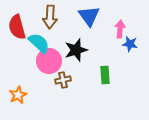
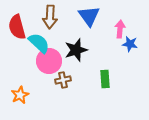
green rectangle: moved 4 px down
orange star: moved 2 px right
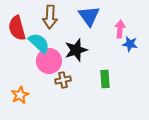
red semicircle: moved 1 px down
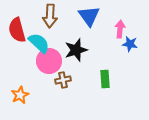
brown arrow: moved 1 px up
red semicircle: moved 2 px down
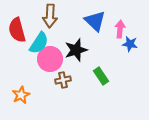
blue triangle: moved 6 px right, 5 px down; rotated 10 degrees counterclockwise
cyan semicircle: rotated 80 degrees clockwise
pink circle: moved 1 px right, 2 px up
green rectangle: moved 4 px left, 3 px up; rotated 30 degrees counterclockwise
orange star: moved 1 px right
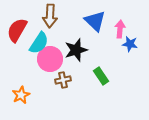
red semicircle: rotated 45 degrees clockwise
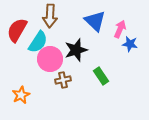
pink arrow: rotated 18 degrees clockwise
cyan semicircle: moved 1 px left, 1 px up
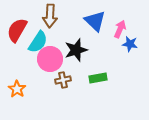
green rectangle: moved 3 px left, 2 px down; rotated 66 degrees counterclockwise
orange star: moved 4 px left, 6 px up; rotated 12 degrees counterclockwise
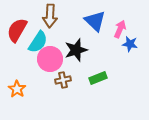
green rectangle: rotated 12 degrees counterclockwise
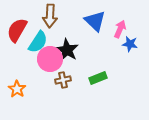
black star: moved 9 px left; rotated 25 degrees counterclockwise
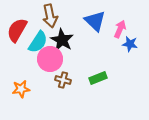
brown arrow: rotated 15 degrees counterclockwise
black star: moved 5 px left, 10 px up
brown cross: rotated 28 degrees clockwise
orange star: moved 4 px right; rotated 30 degrees clockwise
